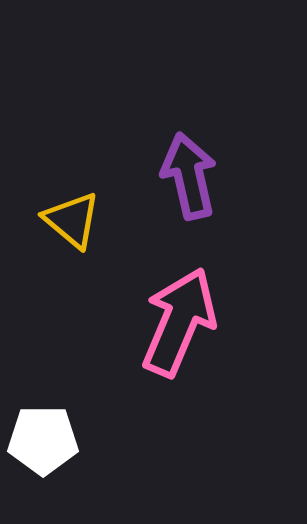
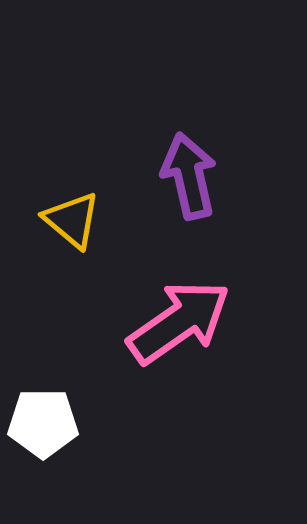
pink arrow: rotated 32 degrees clockwise
white pentagon: moved 17 px up
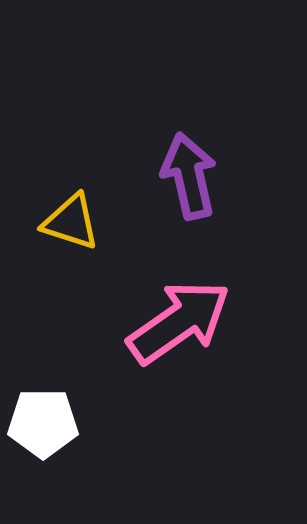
yellow triangle: moved 1 px left, 2 px down; rotated 22 degrees counterclockwise
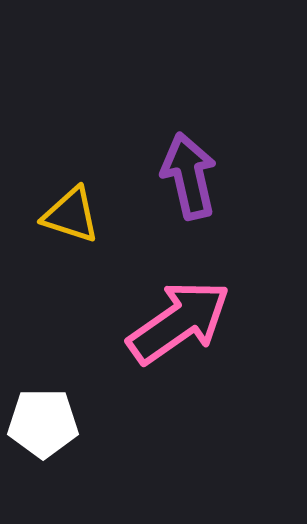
yellow triangle: moved 7 px up
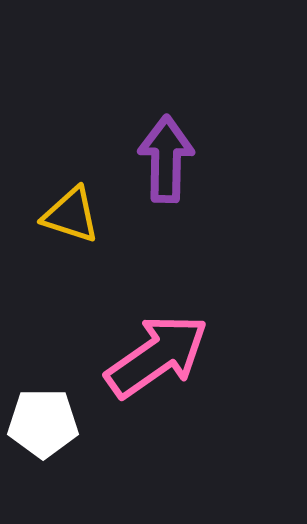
purple arrow: moved 23 px left, 17 px up; rotated 14 degrees clockwise
pink arrow: moved 22 px left, 34 px down
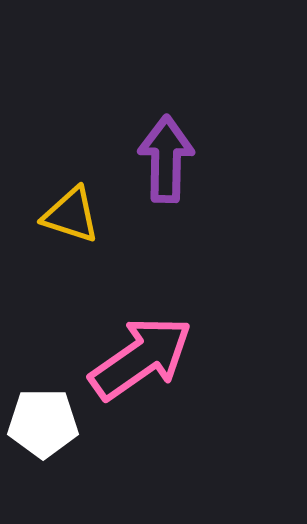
pink arrow: moved 16 px left, 2 px down
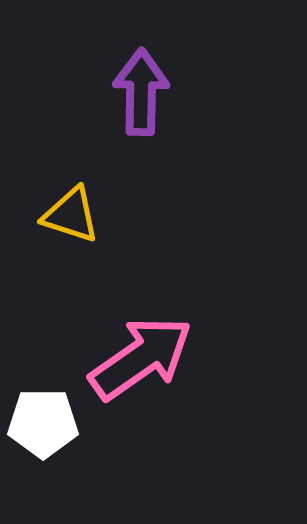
purple arrow: moved 25 px left, 67 px up
